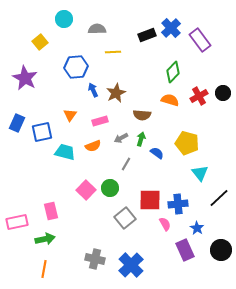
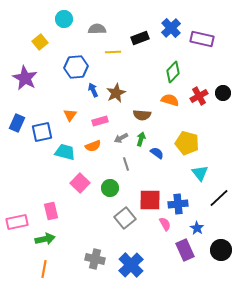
black rectangle at (147, 35): moved 7 px left, 3 px down
purple rectangle at (200, 40): moved 2 px right, 1 px up; rotated 40 degrees counterclockwise
gray line at (126, 164): rotated 48 degrees counterclockwise
pink square at (86, 190): moved 6 px left, 7 px up
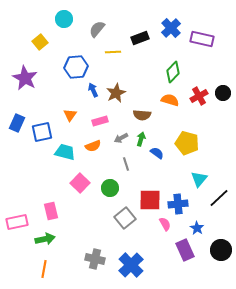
gray semicircle at (97, 29): rotated 48 degrees counterclockwise
cyan triangle at (200, 173): moved 1 px left, 6 px down; rotated 18 degrees clockwise
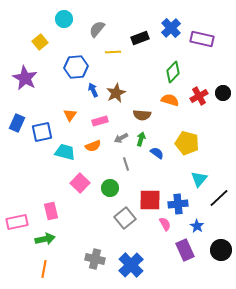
blue star at (197, 228): moved 2 px up
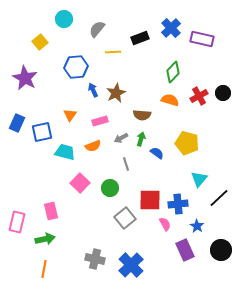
pink rectangle at (17, 222): rotated 65 degrees counterclockwise
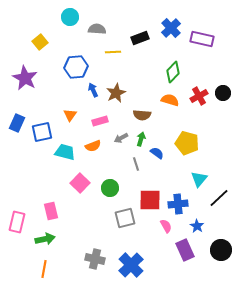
cyan circle at (64, 19): moved 6 px right, 2 px up
gray semicircle at (97, 29): rotated 54 degrees clockwise
gray line at (126, 164): moved 10 px right
gray square at (125, 218): rotated 25 degrees clockwise
pink semicircle at (165, 224): moved 1 px right, 2 px down
